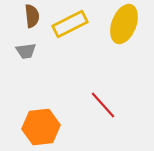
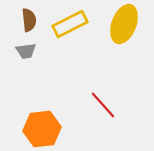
brown semicircle: moved 3 px left, 4 px down
orange hexagon: moved 1 px right, 2 px down
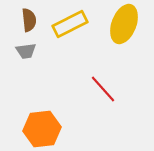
red line: moved 16 px up
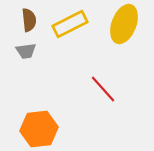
orange hexagon: moved 3 px left
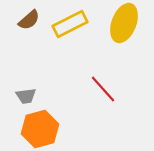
brown semicircle: rotated 55 degrees clockwise
yellow ellipse: moved 1 px up
gray trapezoid: moved 45 px down
orange hexagon: moved 1 px right; rotated 9 degrees counterclockwise
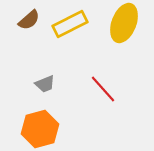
gray trapezoid: moved 19 px right, 12 px up; rotated 15 degrees counterclockwise
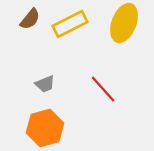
brown semicircle: moved 1 px right, 1 px up; rotated 10 degrees counterclockwise
orange hexagon: moved 5 px right, 1 px up
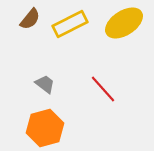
yellow ellipse: rotated 36 degrees clockwise
gray trapezoid: rotated 120 degrees counterclockwise
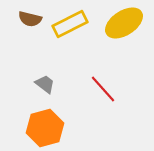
brown semicircle: rotated 65 degrees clockwise
